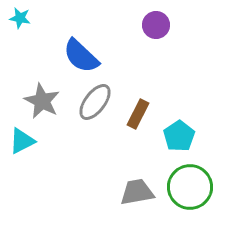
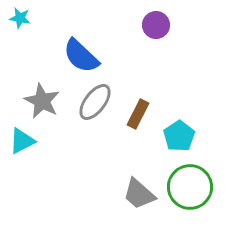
gray trapezoid: moved 2 px right, 2 px down; rotated 129 degrees counterclockwise
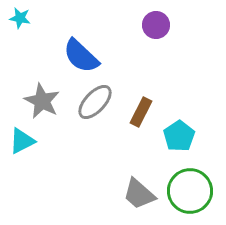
gray ellipse: rotated 6 degrees clockwise
brown rectangle: moved 3 px right, 2 px up
green circle: moved 4 px down
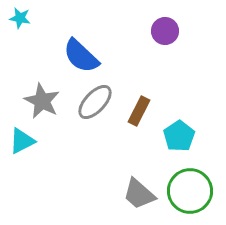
purple circle: moved 9 px right, 6 px down
brown rectangle: moved 2 px left, 1 px up
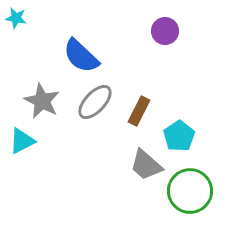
cyan star: moved 4 px left
gray trapezoid: moved 7 px right, 29 px up
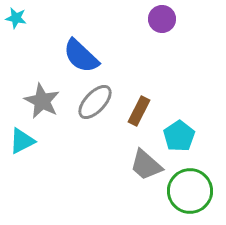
purple circle: moved 3 px left, 12 px up
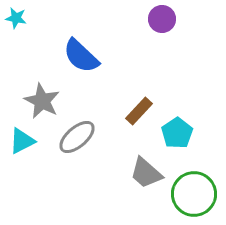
gray ellipse: moved 18 px left, 35 px down; rotated 6 degrees clockwise
brown rectangle: rotated 16 degrees clockwise
cyan pentagon: moved 2 px left, 3 px up
gray trapezoid: moved 8 px down
green circle: moved 4 px right, 3 px down
